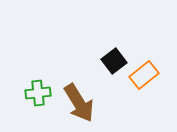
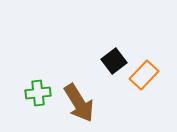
orange rectangle: rotated 8 degrees counterclockwise
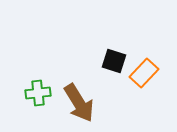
black square: rotated 35 degrees counterclockwise
orange rectangle: moved 2 px up
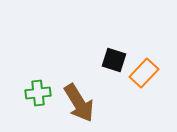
black square: moved 1 px up
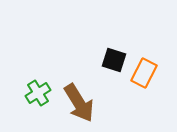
orange rectangle: rotated 16 degrees counterclockwise
green cross: rotated 25 degrees counterclockwise
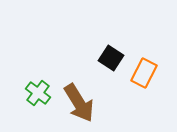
black square: moved 3 px left, 2 px up; rotated 15 degrees clockwise
green cross: rotated 20 degrees counterclockwise
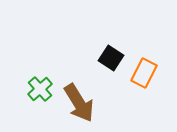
green cross: moved 2 px right, 4 px up; rotated 10 degrees clockwise
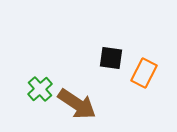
black square: rotated 25 degrees counterclockwise
brown arrow: moved 2 px left, 1 px down; rotated 24 degrees counterclockwise
